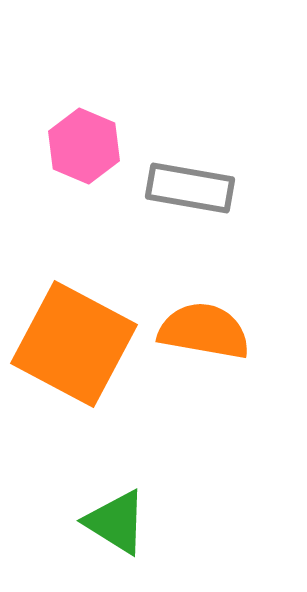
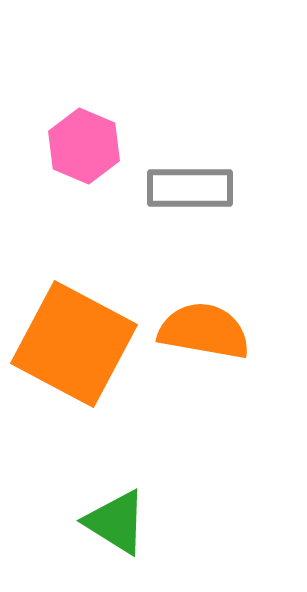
gray rectangle: rotated 10 degrees counterclockwise
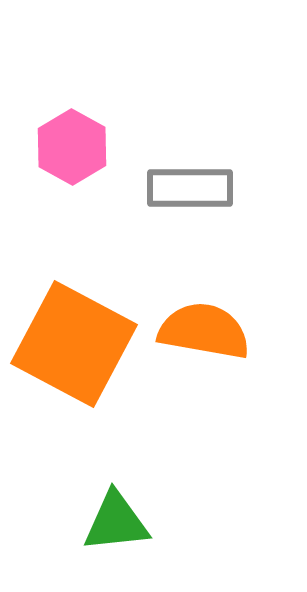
pink hexagon: moved 12 px left, 1 px down; rotated 6 degrees clockwise
green triangle: rotated 38 degrees counterclockwise
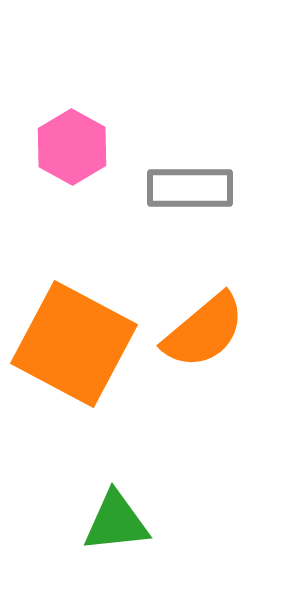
orange semicircle: rotated 130 degrees clockwise
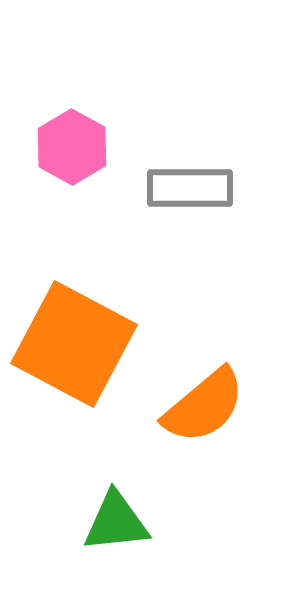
orange semicircle: moved 75 px down
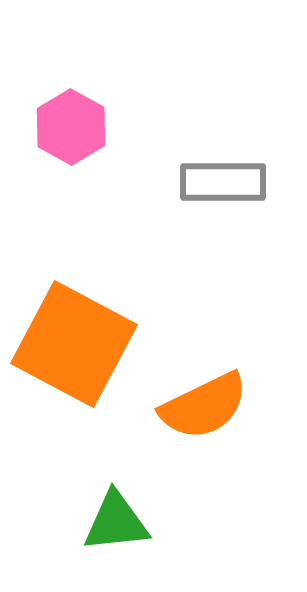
pink hexagon: moved 1 px left, 20 px up
gray rectangle: moved 33 px right, 6 px up
orange semicircle: rotated 14 degrees clockwise
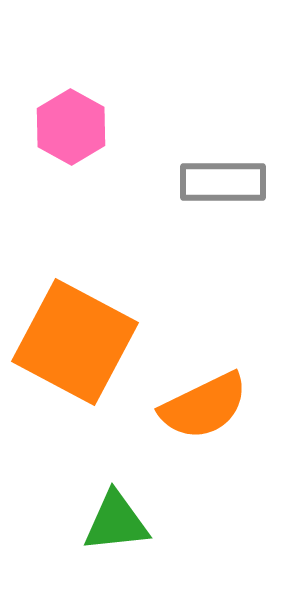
orange square: moved 1 px right, 2 px up
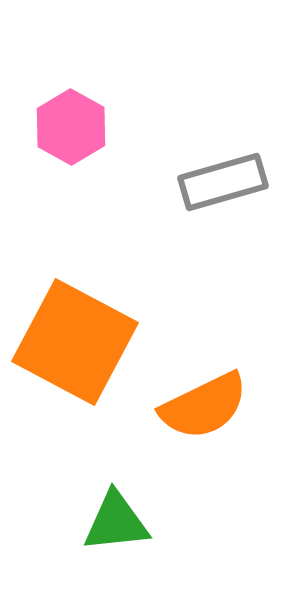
gray rectangle: rotated 16 degrees counterclockwise
